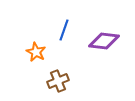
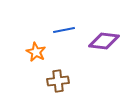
blue line: rotated 60 degrees clockwise
brown cross: rotated 15 degrees clockwise
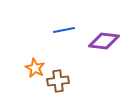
orange star: moved 1 px left, 16 px down
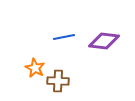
blue line: moved 7 px down
brown cross: rotated 10 degrees clockwise
